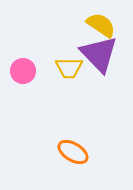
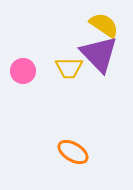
yellow semicircle: moved 3 px right
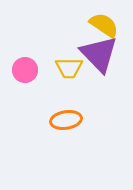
pink circle: moved 2 px right, 1 px up
orange ellipse: moved 7 px left, 32 px up; rotated 40 degrees counterclockwise
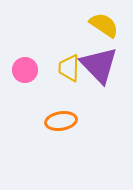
purple triangle: moved 11 px down
yellow trapezoid: rotated 92 degrees clockwise
orange ellipse: moved 5 px left, 1 px down
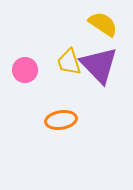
yellow semicircle: moved 1 px left, 1 px up
yellow trapezoid: moved 6 px up; rotated 20 degrees counterclockwise
orange ellipse: moved 1 px up
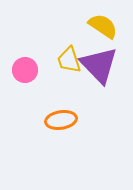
yellow semicircle: moved 2 px down
yellow trapezoid: moved 2 px up
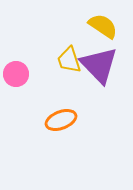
pink circle: moved 9 px left, 4 px down
orange ellipse: rotated 12 degrees counterclockwise
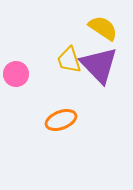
yellow semicircle: moved 2 px down
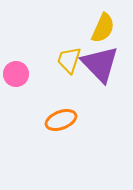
yellow semicircle: rotated 80 degrees clockwise
yellow trapezoid: rotated 36 degrees clockwise
purple triangle: moved 1 px right, 1 px up
